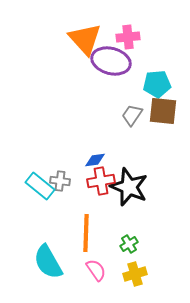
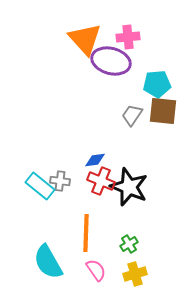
red cross: rotated 32 degrees clockwise
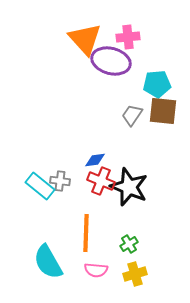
pink semicircle: rotated 130 degrees clockwise
